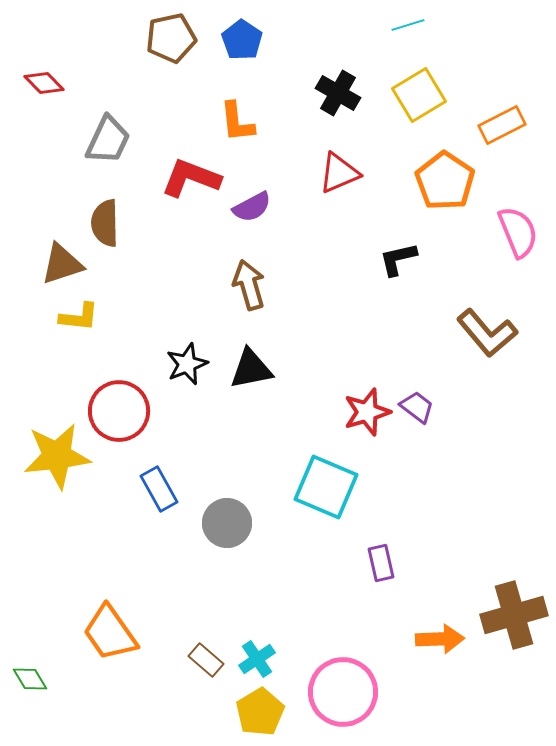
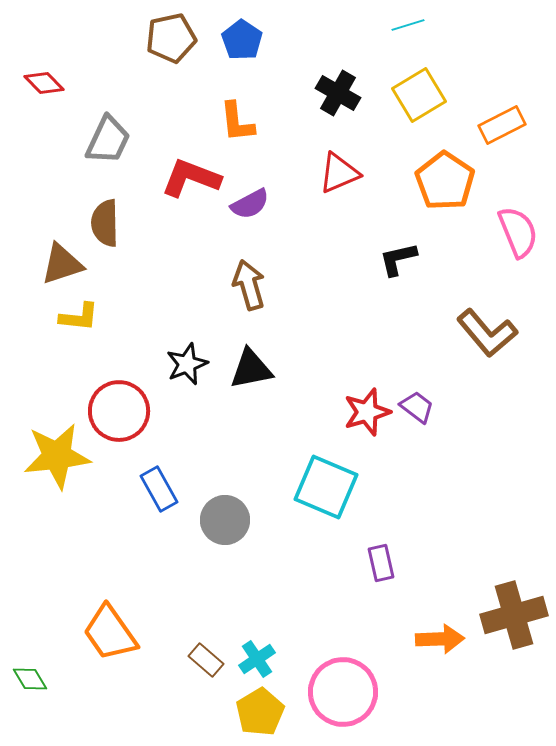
purple semicircle: moved 2 px left, 3 px up
gray circle: moved 2 px left, 3 px up
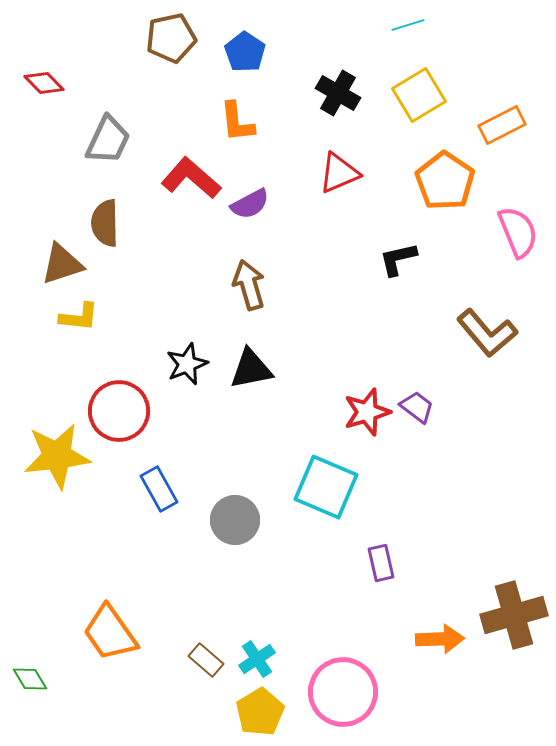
blue pentagon: moved 3 px right, 12 px down
red L-shape: rotated 20 degrees clockwise
gray circle: moved 10 px right
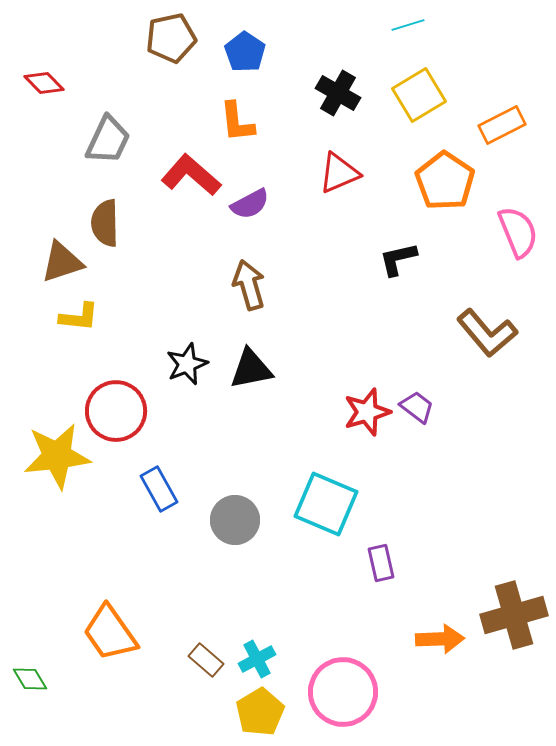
red L-shape: moved 3 px up
brown triangle: moved 2 px up
red circle: moved 3 px left
cyan square: moved 17 px down
cyan cross: rotated 6 degrees clockwise
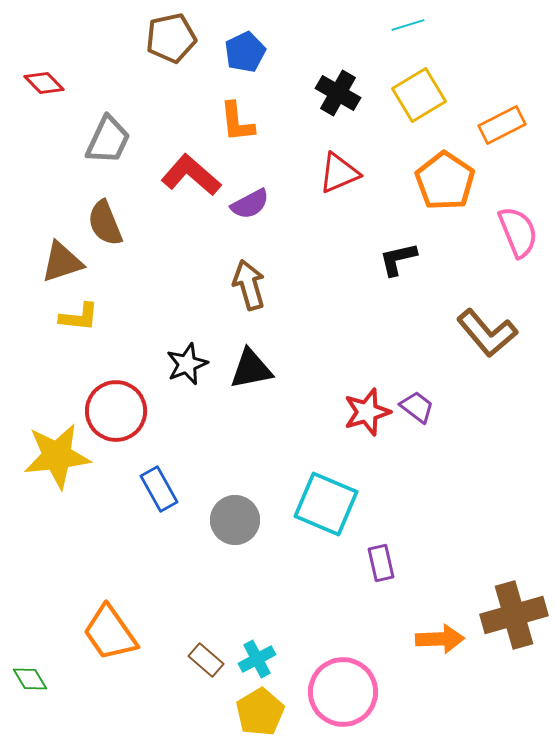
blue pentagon: rotated 12 degrees clockwise
brown semicircle: rotated 21 degrees counterclockwise
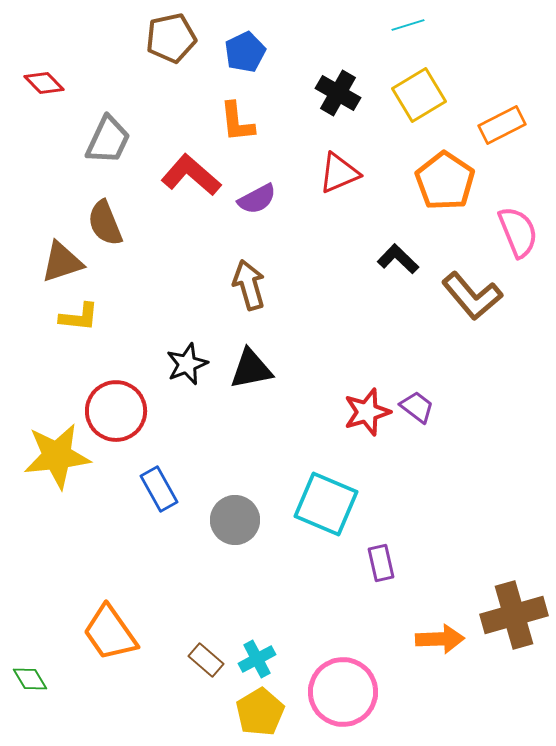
purple semicircle: moved 7 px right, 5 px up
black L-shape: rotated 57 degrees clockwise
brown L-shape: moved 15 px left, 37 px up
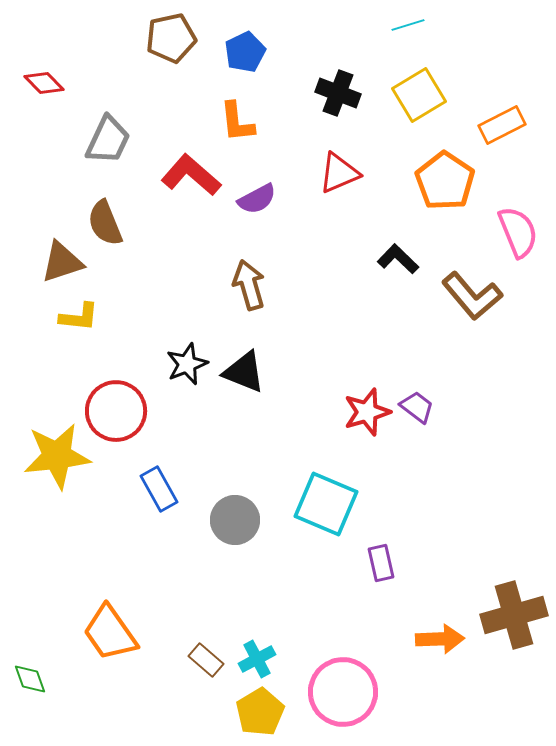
black cross: rotated 9 degrees counterclockwise
black triangle: moved 7 px left, 3 px down; rotated 33 degrees clockwise
green diamond: rotated 12 degrees clockwise
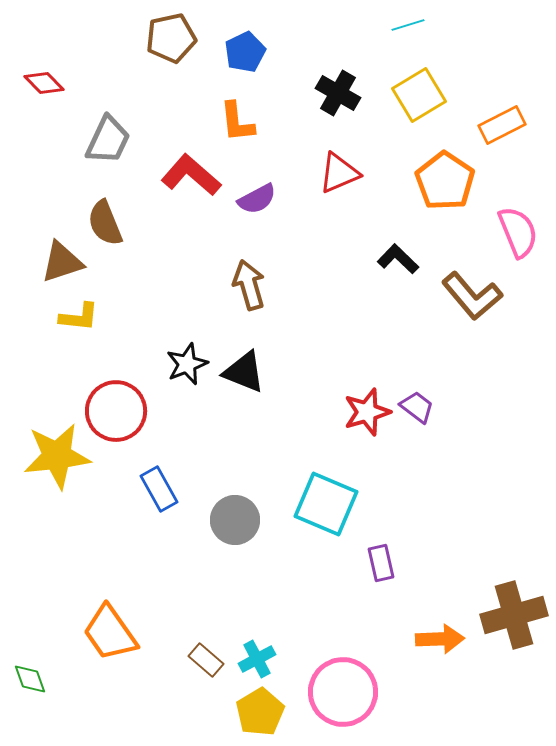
black cross: rotated 9 degrees clockwise
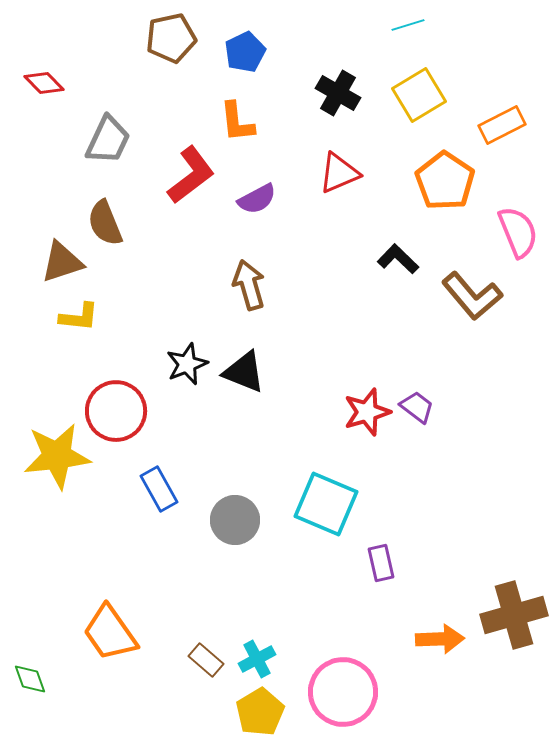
red L-shape: rotated 102 degrees clockwise
